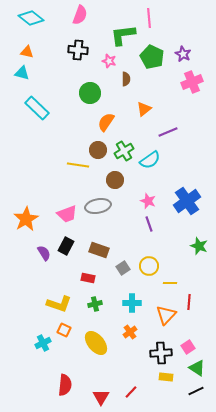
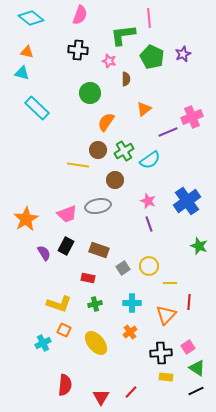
purple star at (183, 54): rotated 21 degrees clockwise
pink cross at (192, 82): moved 35 px down
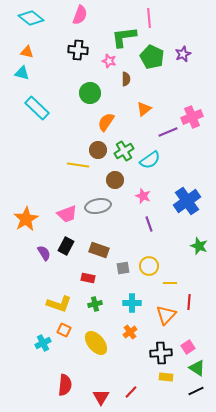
green L-shape at (123, 35): moved 1 px right, 2 px down
pink star at (148, 201): moved 5 px left, 5 px up
gray square at (123, 268): rotated 24 degrees clockwise
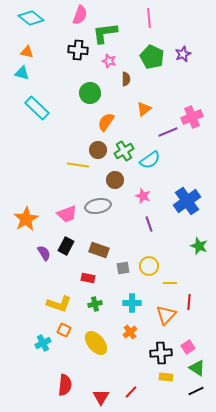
green L-shape at (124, 37): moved 19 px left, 4 px up
